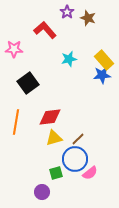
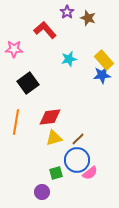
blue circle: moved 2 px right, 1 px down
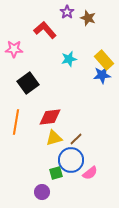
brown line: moved 2 px left
blue circle: moved 6 px left
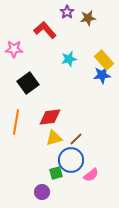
brown star: rotated 28 degrees counterclockwise
pink semicircle: moved 1 px right, 2 px down
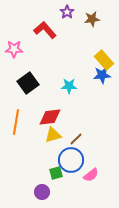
brown star: moved 4 px right, 1 px down
cyan star: moved 27 px down; rotated 14 degrees clockwise
yellow triangle: moved 1 px left, 3 px up
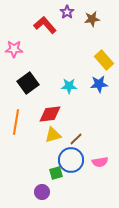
red L-shape: moved 5 px up
blue star: moved 3 px left, 9 px down
red diamond: moved 3 px up
pink semicircle: moved 9 px right, 13 px up; rotated 28 degrees clockwise
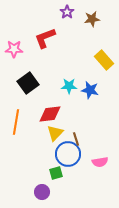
red L-shape: moved 13 px down; rotated 70 degrees counterclockwise
blue star: moved 9 px left, 6 px down; rotated 18 degrees clockwise
yellow triangle: moved 2 px right, 2 px up; rotated 30 degrees counterclockwise
brown line: rotated 64 degrees counterclockwise
blue circle: moved 3 px left, 6 px up
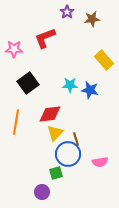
cyan star: moved 1 px right, 1 px up
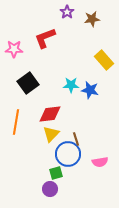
cyan star: moved 1 px right
yellow triangle: moved 4 px left, 1 px down
purple circle: moved 8 px right, 3 px up
